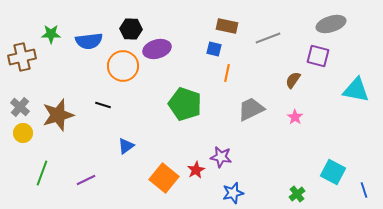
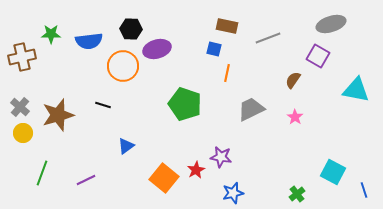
purple square: rotated 15 degrees clockwise
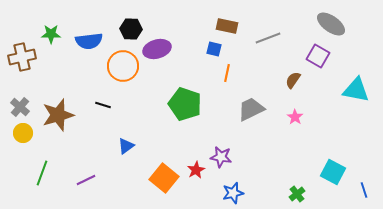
gray ellipse: rotated 52 degrees clockwise
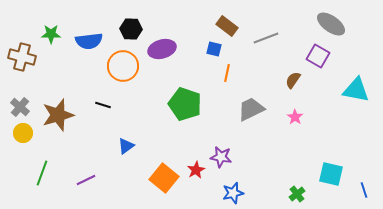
brown rectangle: rotated 25 degrees clockwise
gray line: moved 2 px left
purple ellipse: moved 5 px right
brown cross: rotated 28 degrees clockwise
cyan square: moved 2 px left, 2 px down; rotated 15 degrees counterclockwise
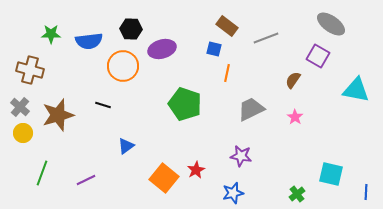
brown cross: moved 8 px right, 13 px down
purple star: moved 20 px right, 1 px up
blue line: moved 2 px right, 2 px down; rotated 21 degrees clockwise
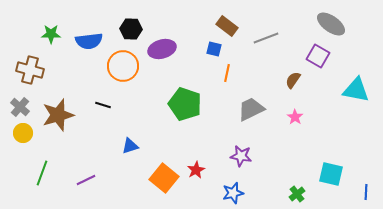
blue triangle: moved 4 px right; rotated 18 degrees clockwise
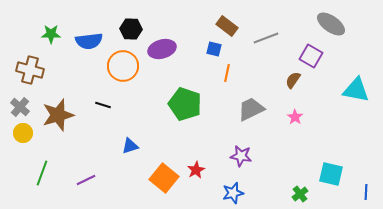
purple square: moved 7 px left
green cross: moved 3 px right
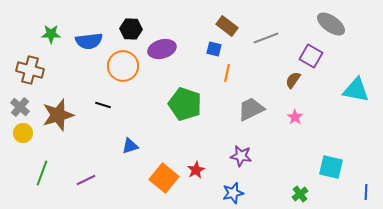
cyan square: moved 7 px up
